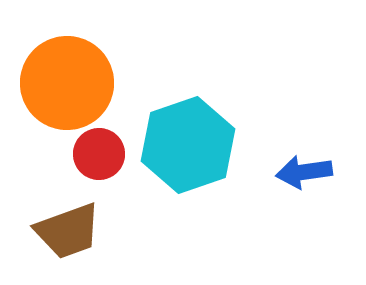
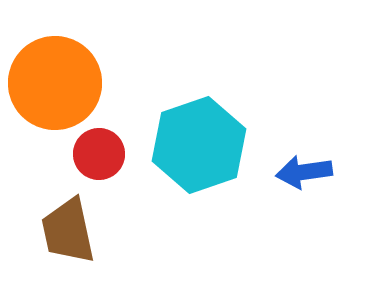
orange circle: moved 12 px left
cyan hexagon: moved 11 px right
brown trapezoid: rotated 98 degrees clockwise
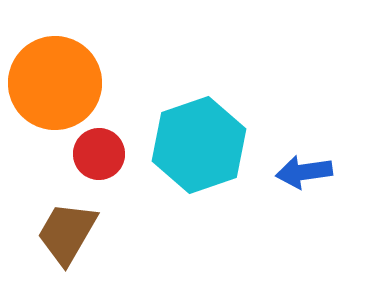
brown trapezoid: moved 1 px left, 2 px down; rotated 42 degrees clockwise
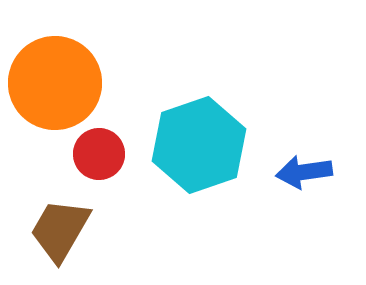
brown trapezoid: moved 7 px left, 3 px up
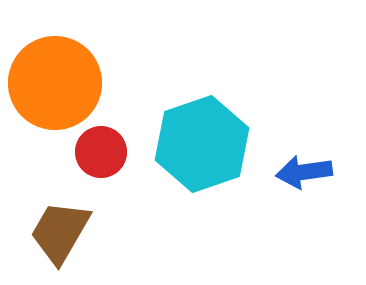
cyan hexagon: moved 3 px right, 1 px up
red circle: moved 2 px right, 2 px up
brown trapezoid: moved 2 px down
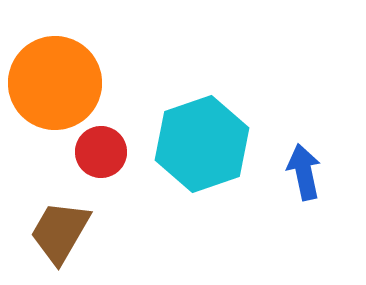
blue arrow: rotated 86 degrees clockwise
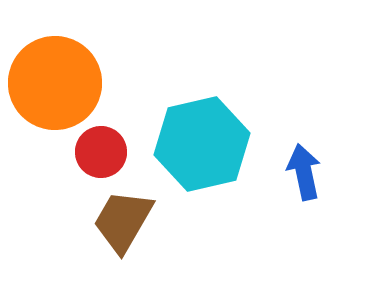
cyan hexagon: rotated 6 degrees clockwise
brown trapezoid: moved 63 px right, 11 px up
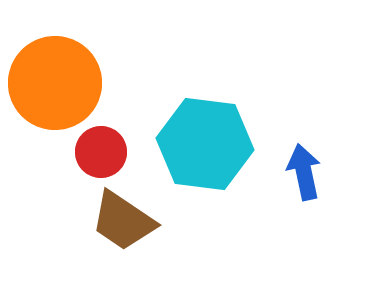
cyan hexagon: moved 3 px right; rotated 20 degrees clockwise
brown trapezoid: rotated 86 degrees counterclockwise
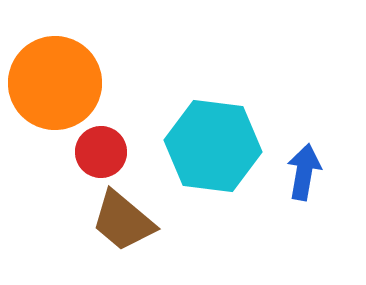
cyan hexagon: moved 8 px right, 2 px down
blue arrow: rotated 22 degrees clockwise
brown trapezoid: rotated 6 degrees clockwise
